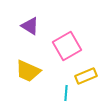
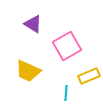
purple triangle: moved 3 px right, 2 px up
yellow rectangle: moved 3 px right
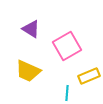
purple triangle: moved 2 px left, 5 px down
cyan line: moved 1 px right
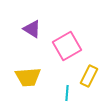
purple triangle: moved 1 px right
yellow trapezoid: moved 6 px down; rotated 28 degrees counterclockwise
yellow rectangle: rotated 40 degrees counterclockwise
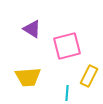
pink square: rotated 16 degrees clockwise
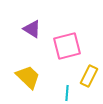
yellow trapezoid: rotated 132 degrees counterclockwise
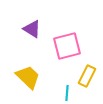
yellow rectangle: moved 2 px left
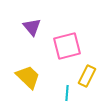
purple triangle: moved 2 px up; rotated 18 degrees clockwise
